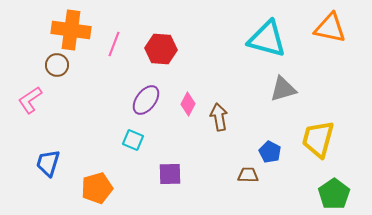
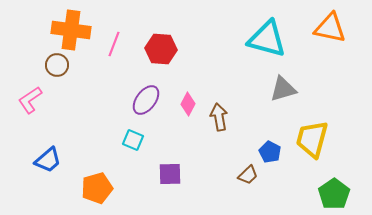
yellow trapezoid: moved 6 px left
blue trapezoid: moved 3 px up; rotated 148 degrees counterclockwise
brown trapezoid: rotated 135 degrees clockwise
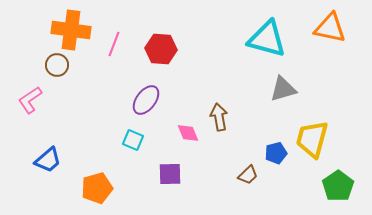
pink diamond: moved 29 px down; rotated 50 degrees counterclockwise
blue pentagon: moved 6 px right, 1 px down; rotated 30 degrees clockwise
green pentagon: moved 4 px right, 8 px up
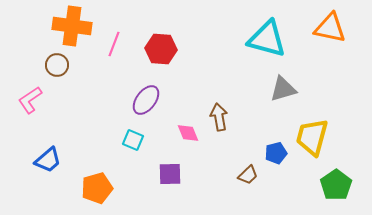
orange cross: moved 1 px right, 4 px up
yellow trapezoid: moved 2 px up
green pentagon: moved 2 px left, 1 px up
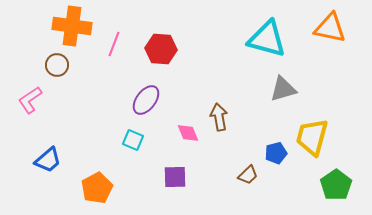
purple square: moved 5 px right, 3 px down
orange pentagon: rotated 12 degrees counterclockwise
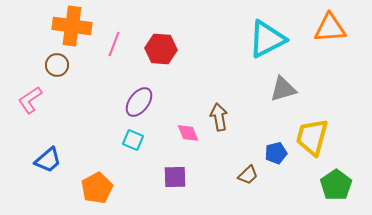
orange triangle: rotated 16 degrees counterclockwise
cyan triangle: rotated 42 degrees counterclockwise
purple ellipse: moved 7 px left, 2 px down
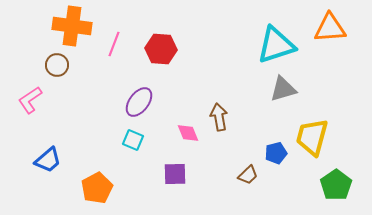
cyan triangle: moved 9 px right, 6 px down; rotated 9 degrees clockwise
purple square: moved 3 px up
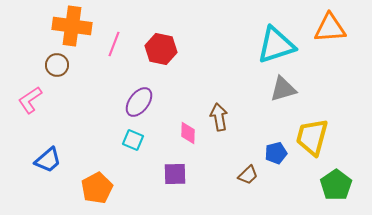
red hexagon: rotated 8 degrees clockwise
pink diamond: rotated 25 degrees clockwise
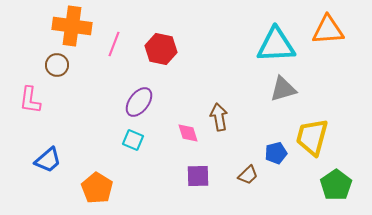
orange triangle: moved 2 px left, 2 px down
cyan triangle: rotated 15 degrees clockwise
pink L-shape: rotated 48 degrees counterclockwise
pink diamond: rotated 20 degrees counterclockwise
purple square: moved 23 px right, 2 px down
orange pentagon: rotated 12 degrees counterclockwise
